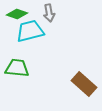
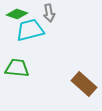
cyan trapezoid: moved 1 px up
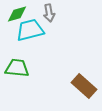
green diamond: rotated 35 degrees counterclockwise
brown rectangle: moved 2 px down
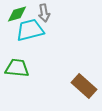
gray arrow: moved 5 px left
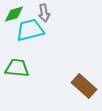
green diamond: moved 3 px left
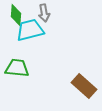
green diamond: moved 2 px right, 1 px down; rotated 70 degrees counterclockwise
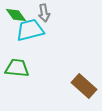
green diamond: rotated 40 degrees counterclockwise
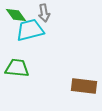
brown rectangle: rotated 35 degrees counterclockwise
